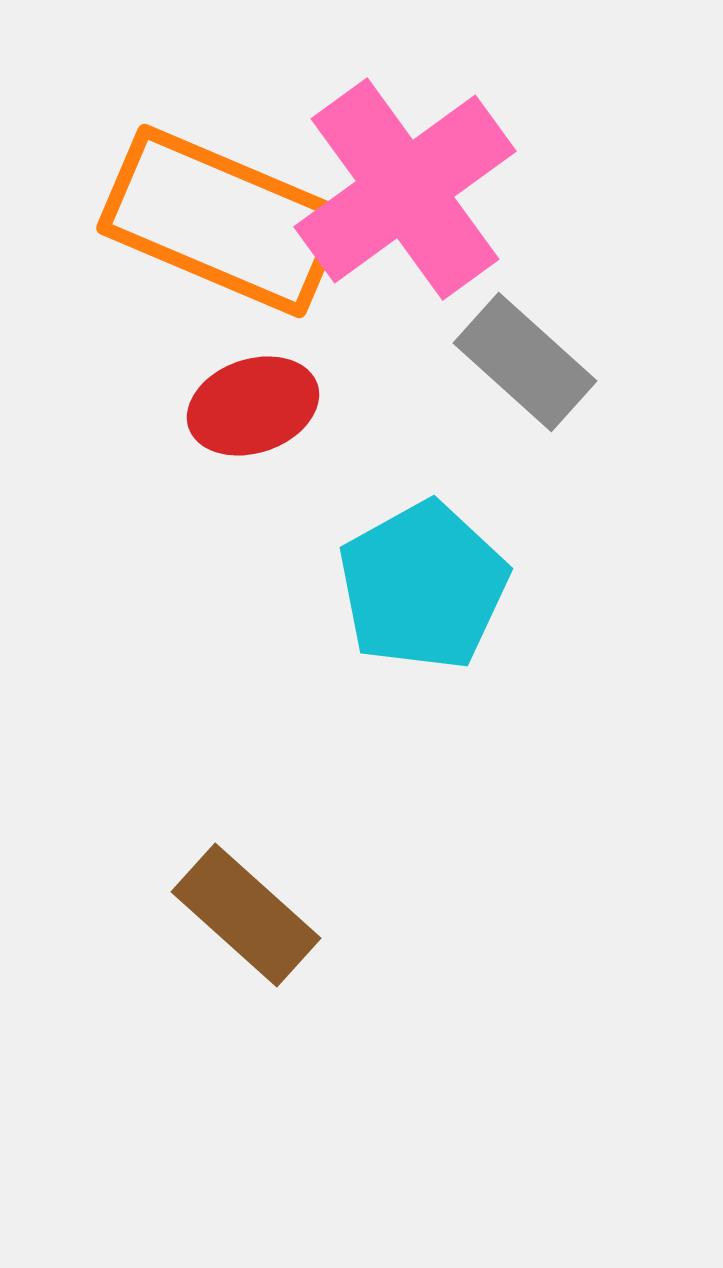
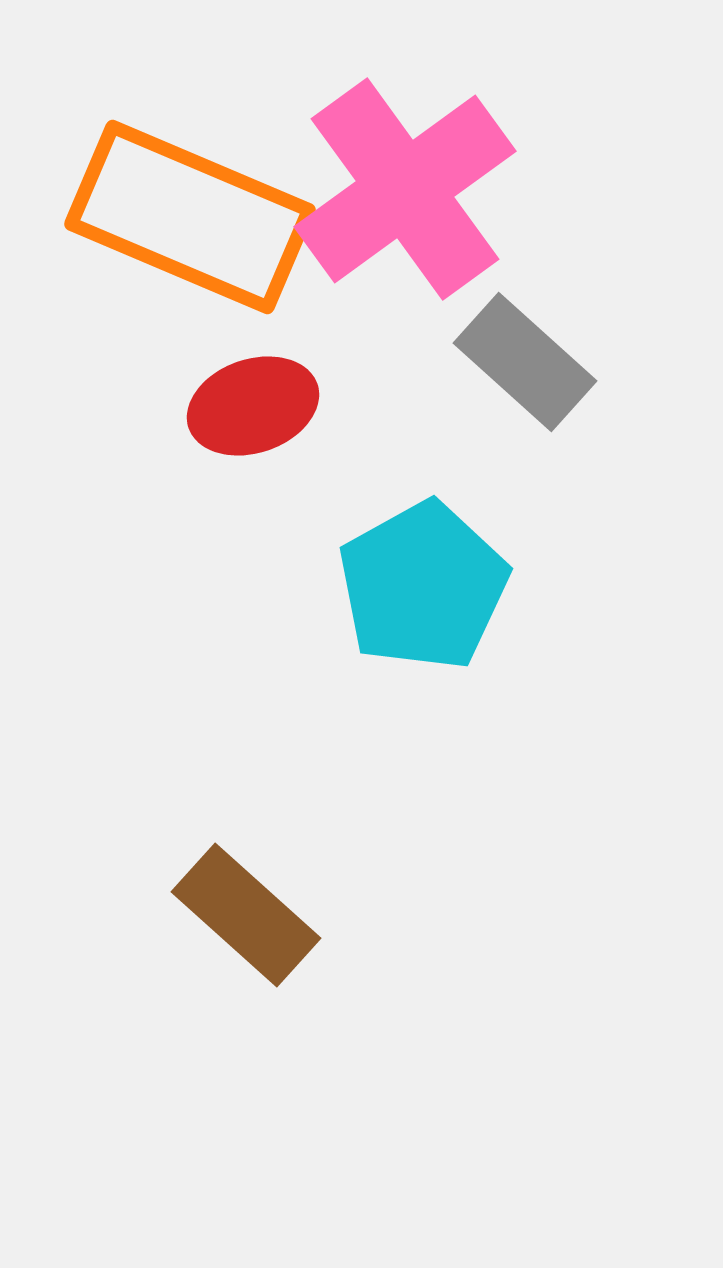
orange rectangle: moved 32 px left, 4 px up
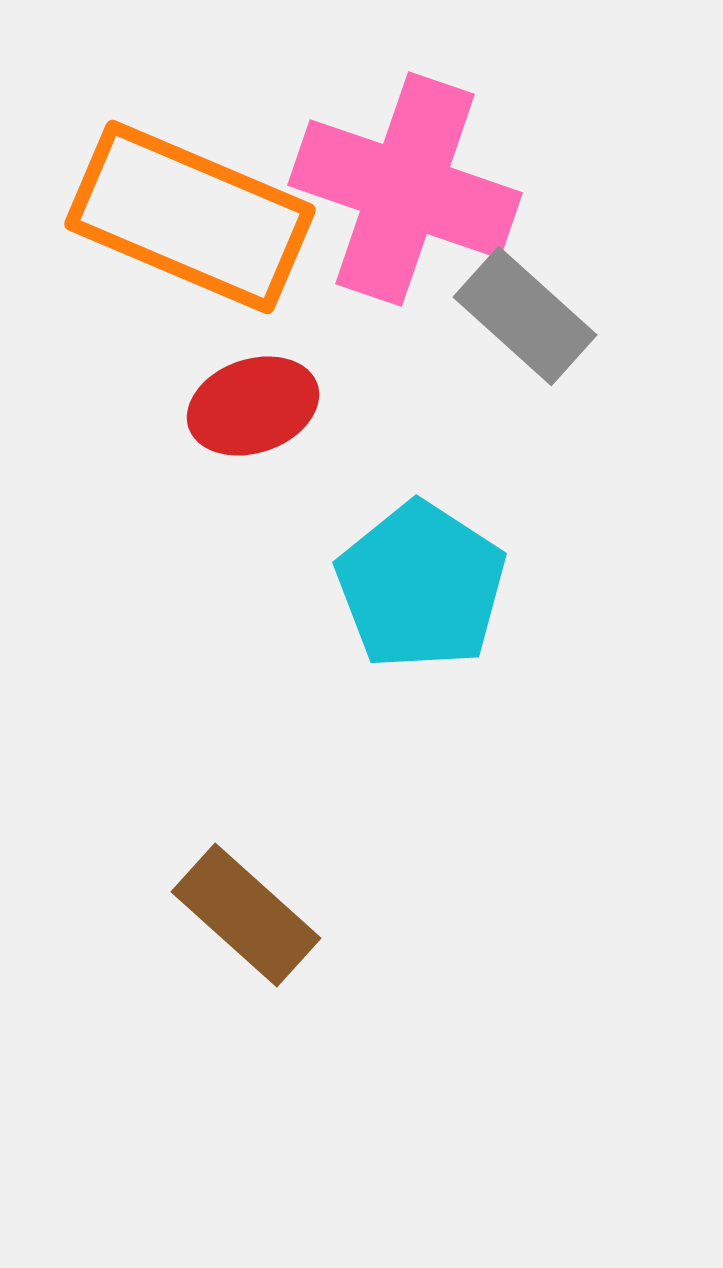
pink cross: rotated 35 degrees counterclockwise
gray rectangle: moved 46 px up
cyan pentagon: moved 2 px left; rotated 10 degrees counterclockwise
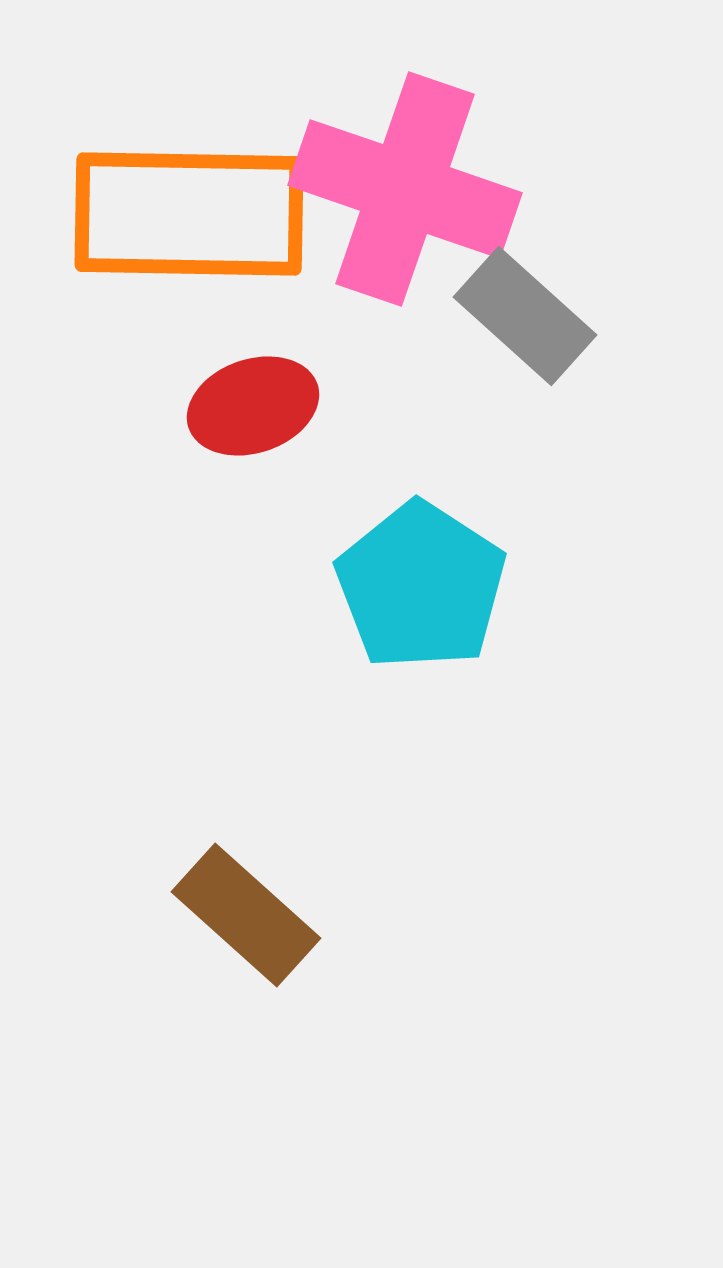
orange rectangle: moved 1 px left, 3 px up; rotated 22 degrees counterclockwise
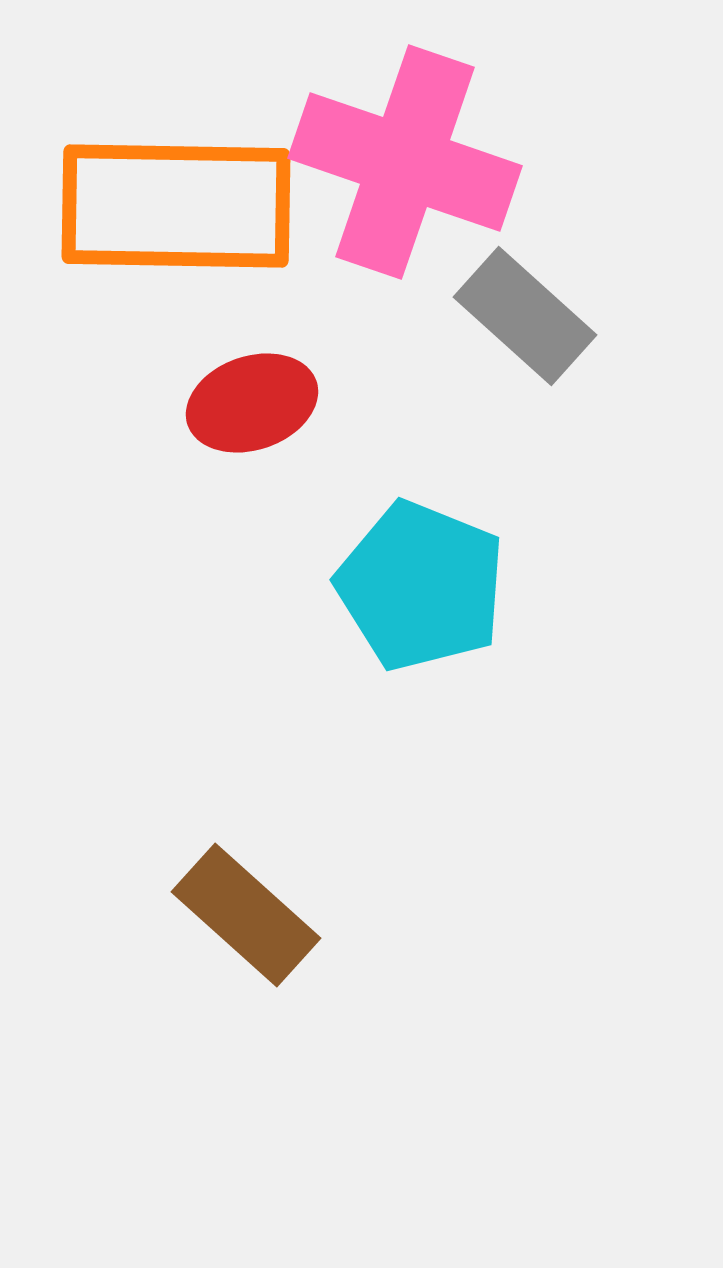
pink cross: moved 27 px up
orange rectangle: moved 13 px left, 8 px up
red ellipse: moved 1 px left, 3 px up
cyan pentagon: rotated 11 degrees counterclockwise
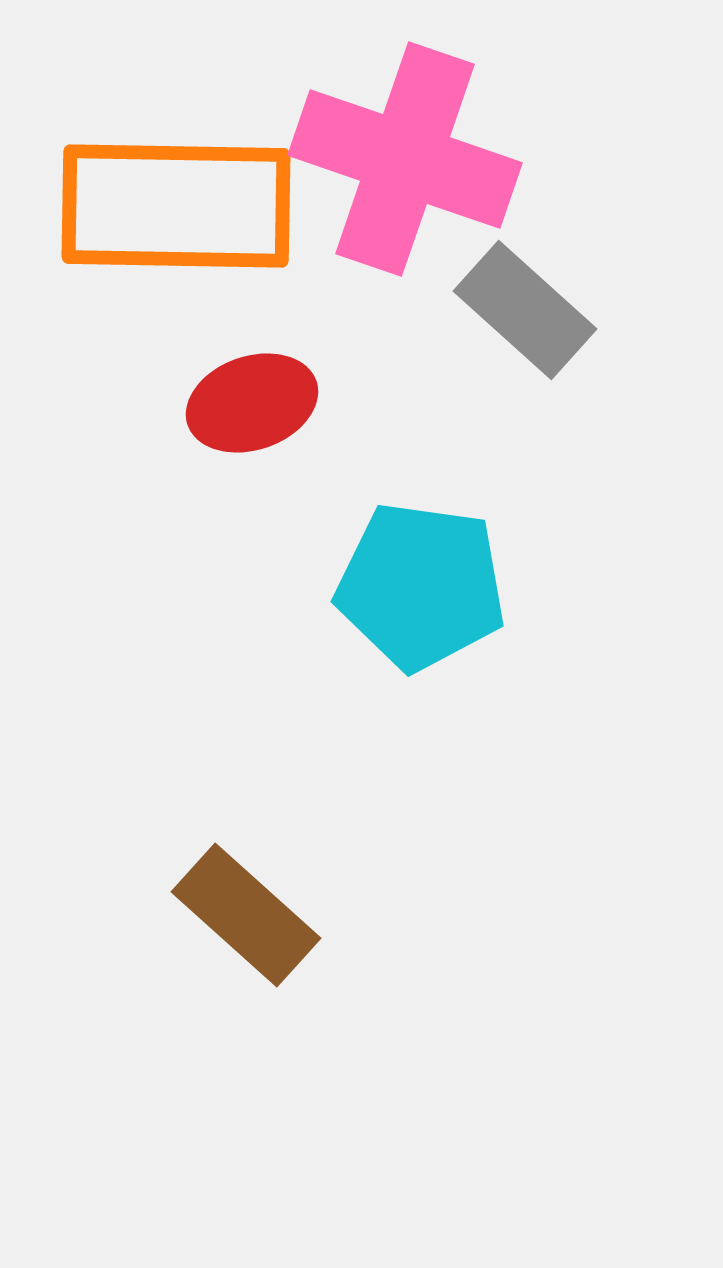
pink cross: moved 3 px up
gray rectangle: moved 6 px up
cyan pentagon: rotated 14 degrees counterclockwise
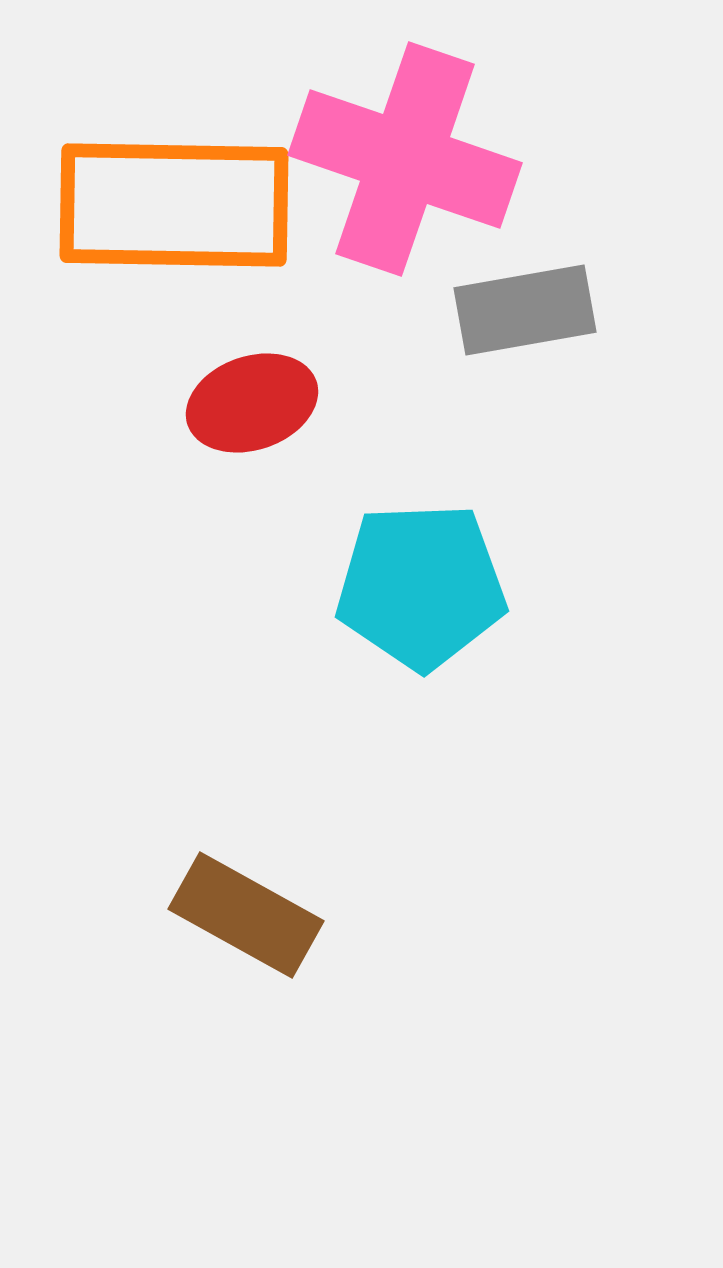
orange rectangle: moved 2 px left, 1 px up
gray rectangle: rotated 52 degrees counterclockwise
cyan pentagon: rotated 10 degrees counterclockwise
brown rectangle: rotated 13 degrees counterclockwise
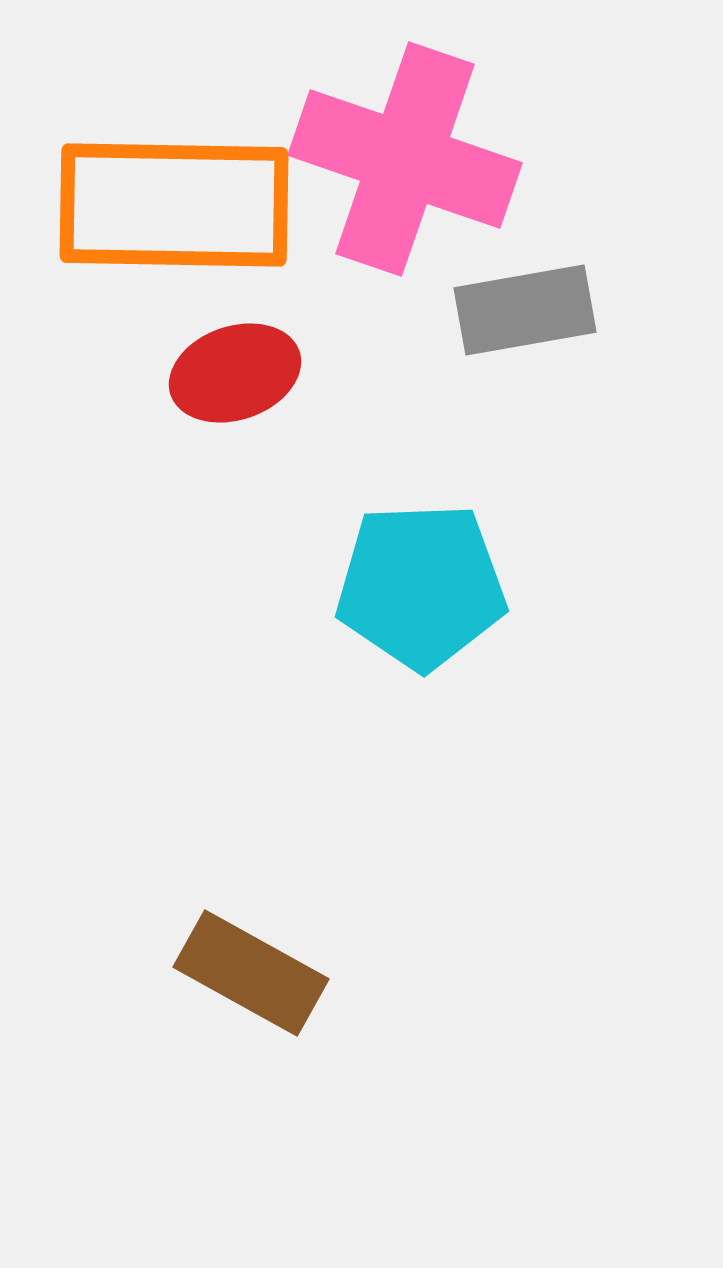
red ellipse: moved 17 px left, 30 px up
brown rectangle: moved 5 px right, 58 px down
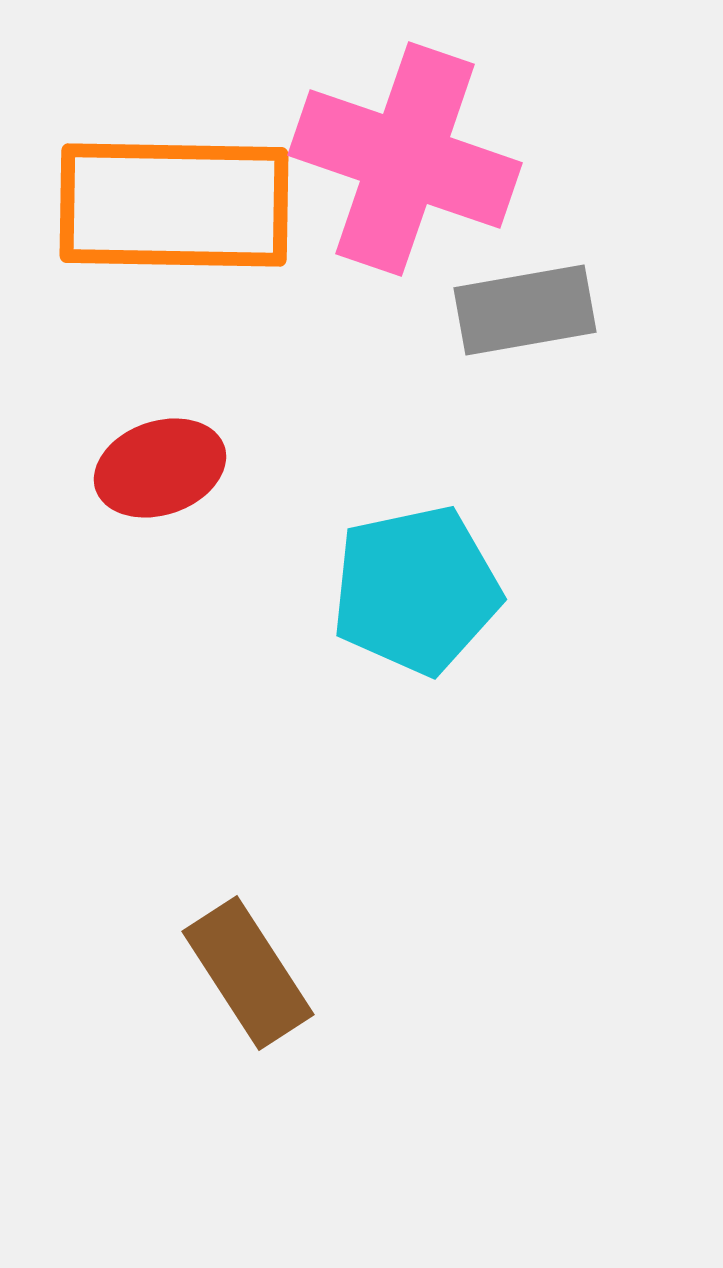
red ellipse: moved 75 px left, 95 px down
cyan pentagon: moved 5 px left, 4 px down; rotated 10 degrees counterclockwise
brown rectangle: moved 3 px left; rotated 28 degrees clockwise
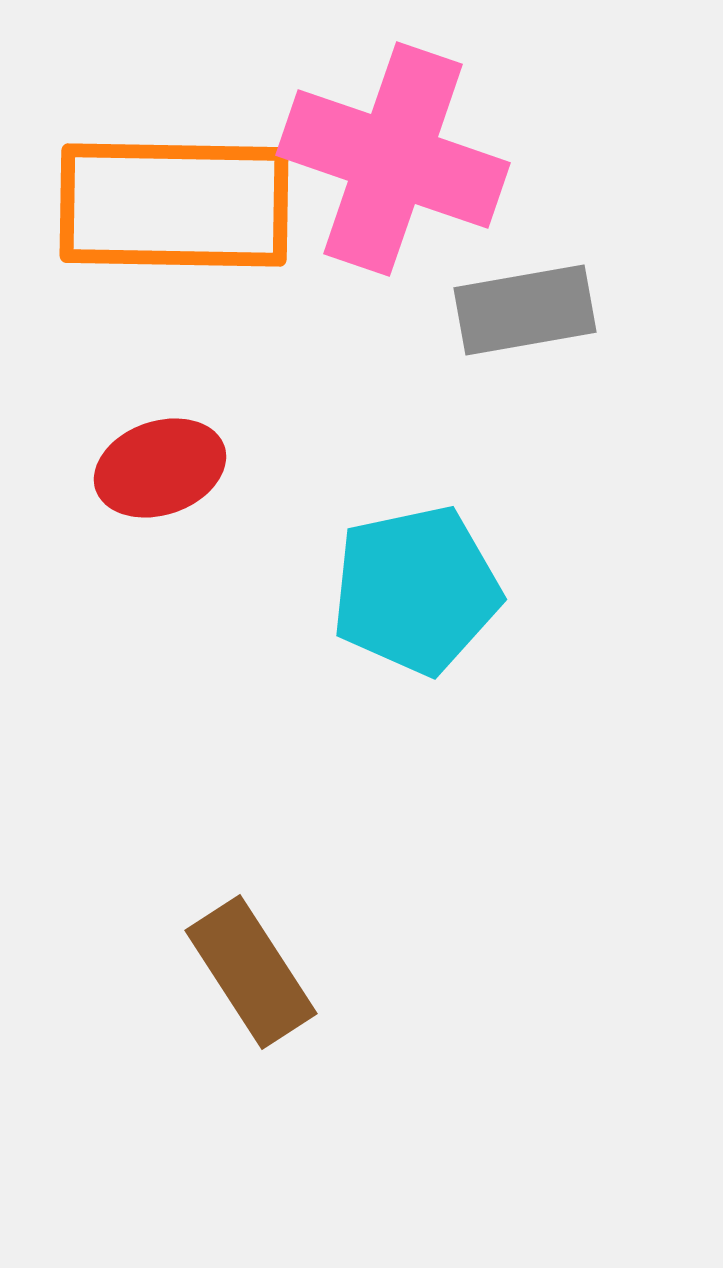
pink cross: moved 12 px left
brown rectangle: moved 3 px right, 1 px up
